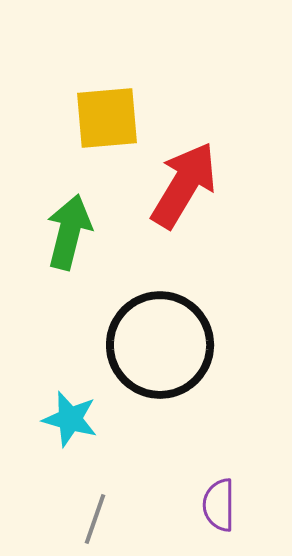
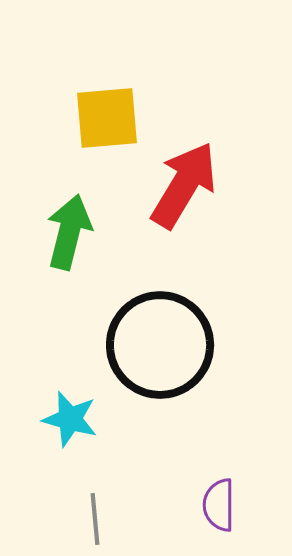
gray line: rotated 24 degrees counterclockwise
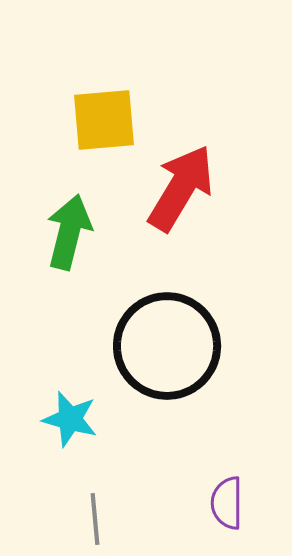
yellow square: moved 3 px left, 2 px down
red arrow: moved 3 px left, 3 px down
black circle: moved 7 px right, 1 px down
purple semicircle: moved 8 px right, 2 px up
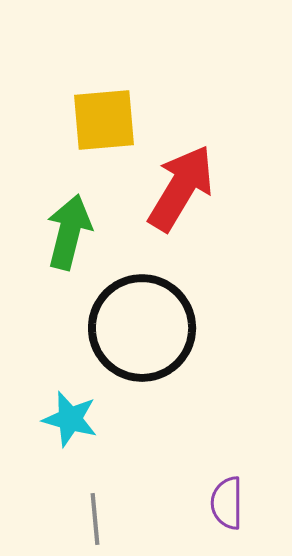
black circle: moved 25 px left, 18 px up
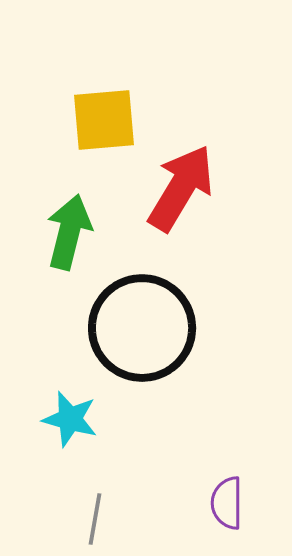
gray line: rotated 15 degrees clockwise
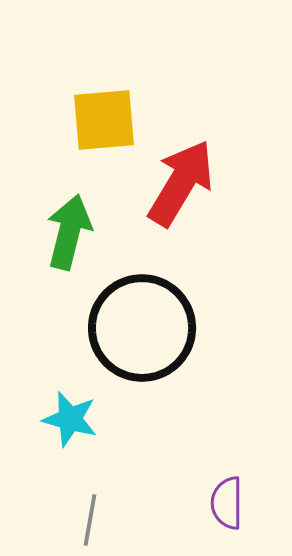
red arrow: moved 5 px up
gray line: moved 5 px left, 1 px down
